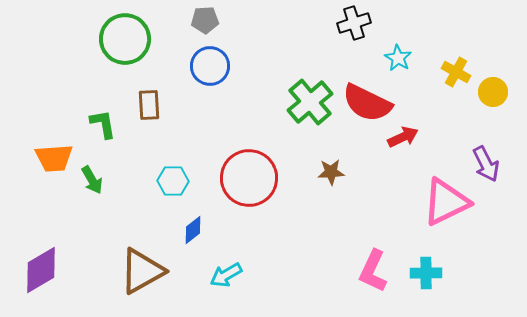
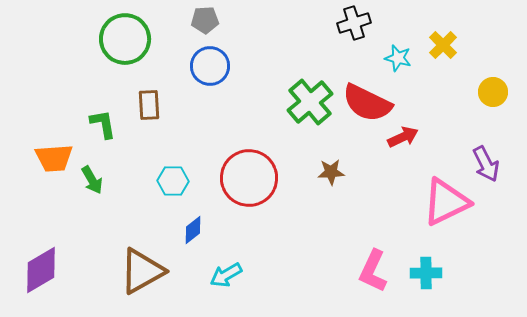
cyan star: rotated 16 degrees counterclockwise
yellow cross: moved 13 px left, 27 px up; rotated 16 degrees clockwise
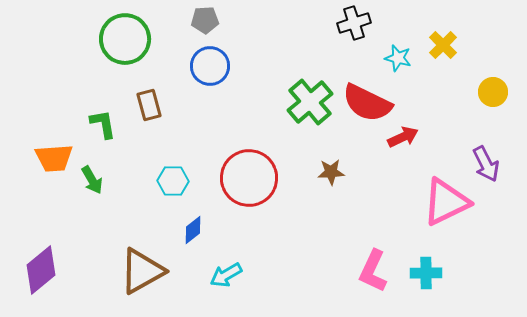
brown rectangle: rotated 12 degrees counterclockwise
purple diamond: rotated 9 degrees counterclockwise
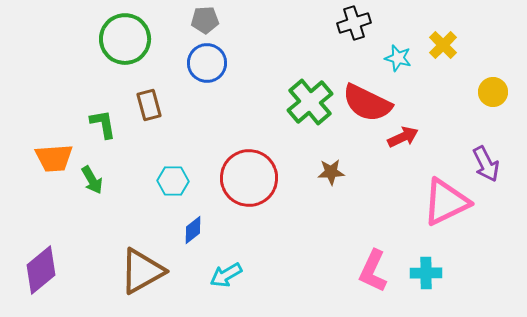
blue circle: moved 3 px left, 3 px up
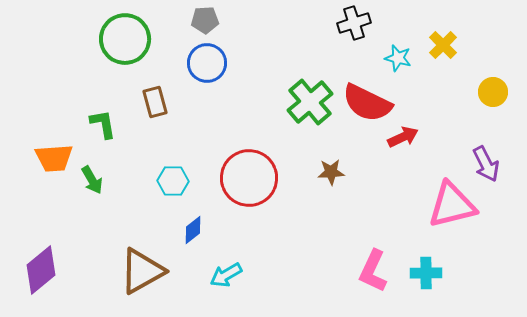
brown rectangle: moved 6 px right, 3 px up
pink triangle: moved 6 px right, 3 px down; rotated 12 degrees clockwise
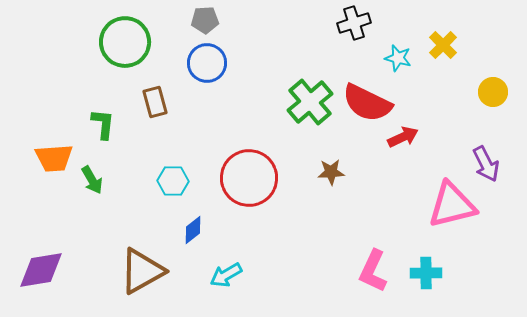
green circle: moved 3 px down
green L-shape: rotated 16 degrees clockwise
purple diamond: rotated 30 degrees clockwise
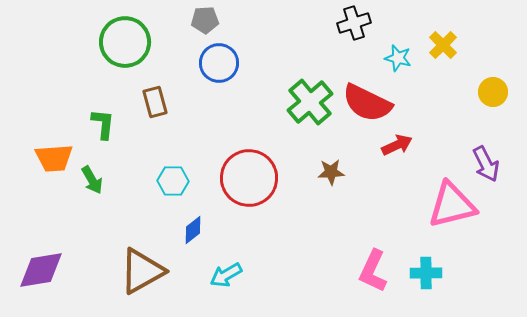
blue circle: moved 12 px right
red arrow: moved 6 px left, 8 px down
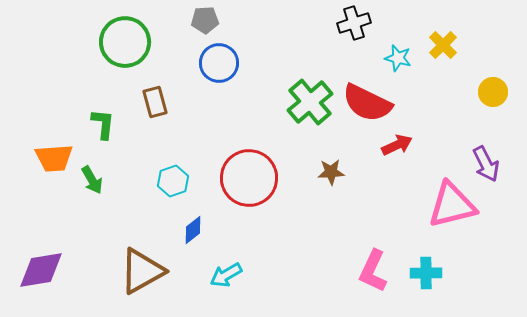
cyan hexagon: rotated 20 degrees counterclockwise
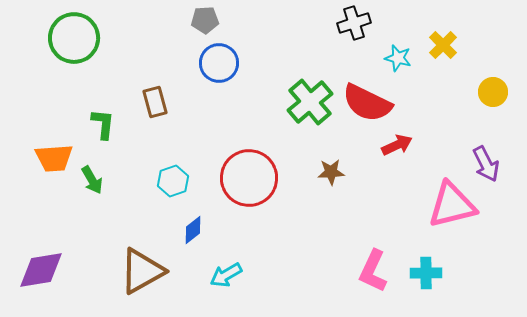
green circle: moved 51 px left, 4 px up
